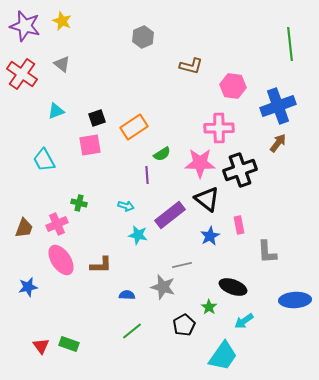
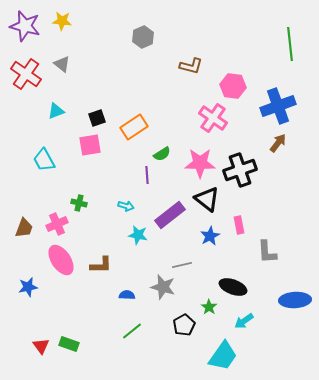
yellow star at (62, 21): rotated 18 degrees counterclockwise
red cross at (22, 74): moved 4 px right
pink cross at (219, 128): moved 6 px left, 10 px up; rotated 36 degrees clockwise
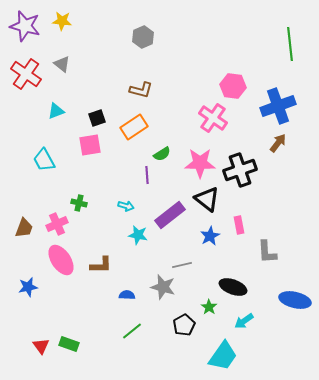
brown L-shape at (191, 66): moved 50 px left, 24 px down
blue ellipse at (295, 300): rotated 16 degrees clockwise
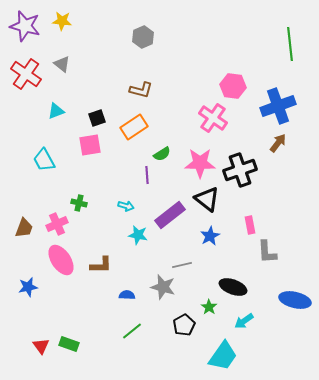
pink rectangle at (239, 225): moved 11 px right
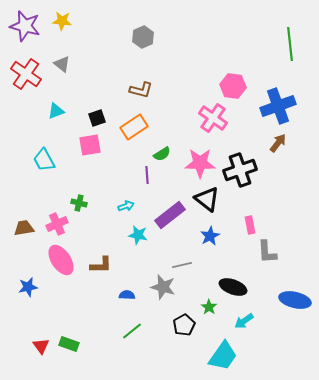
cyan arrow at (126, 206): rotated 35 degrees counterclockwise
brown trapezoid at (24, 228): rotated 120 degrees counterclockwise
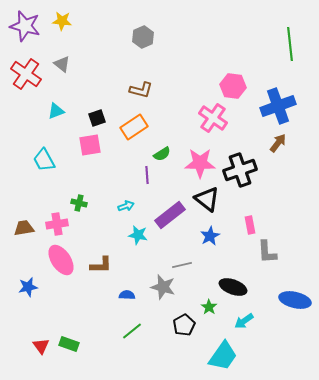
pink cross at (57, 224): rotated 15 degrees clockwise
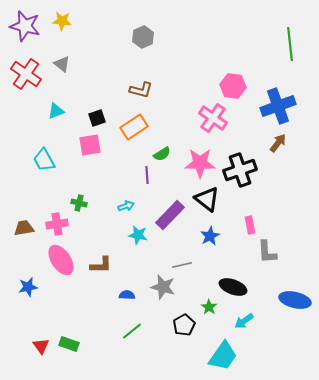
purple rectangle at (170, 215): rotated 8 degrees counterclockwise
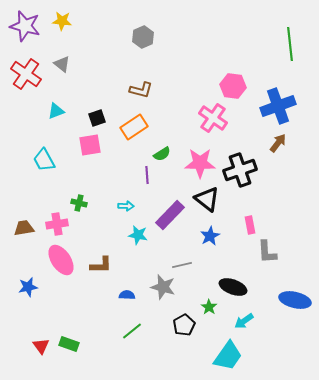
cyan arrow at (126, 206): rotated 21 degrees clockwise
cyan trapezoid at (223, 356): moved 5 px right
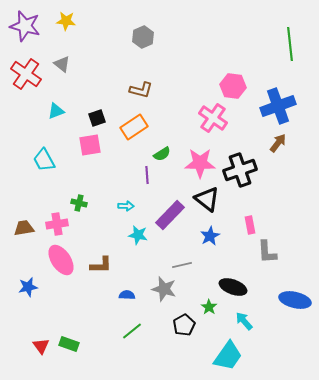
yellow star at (62, 21): moved 4 px right
gray star at (163, 287): moved 1 px right, 2 px down
cyan arrow at (244, 321): rotated 84 degrees clockwise
